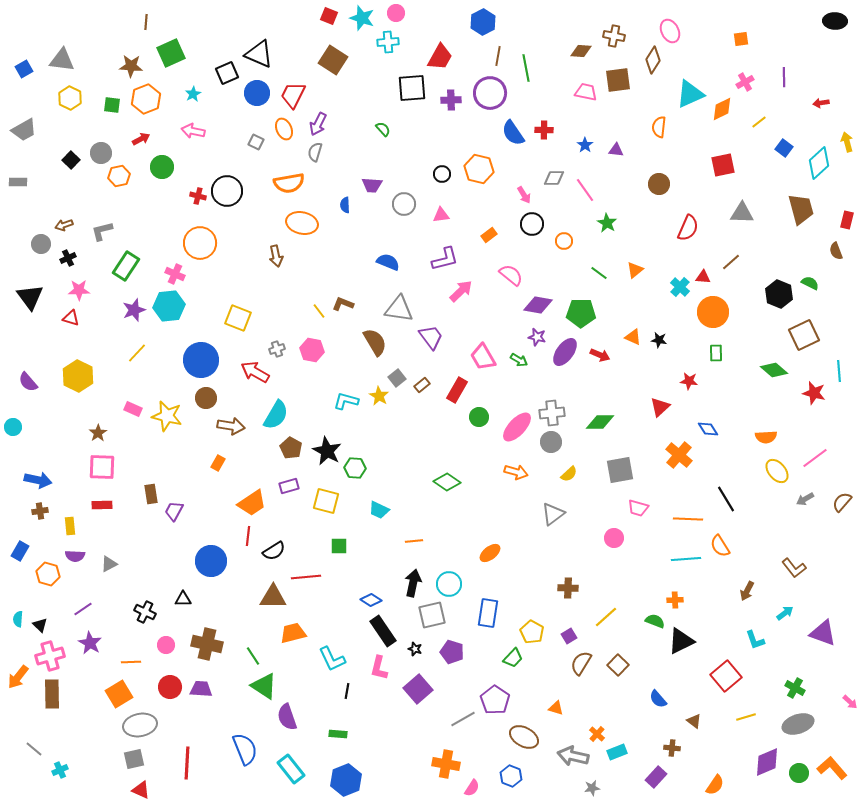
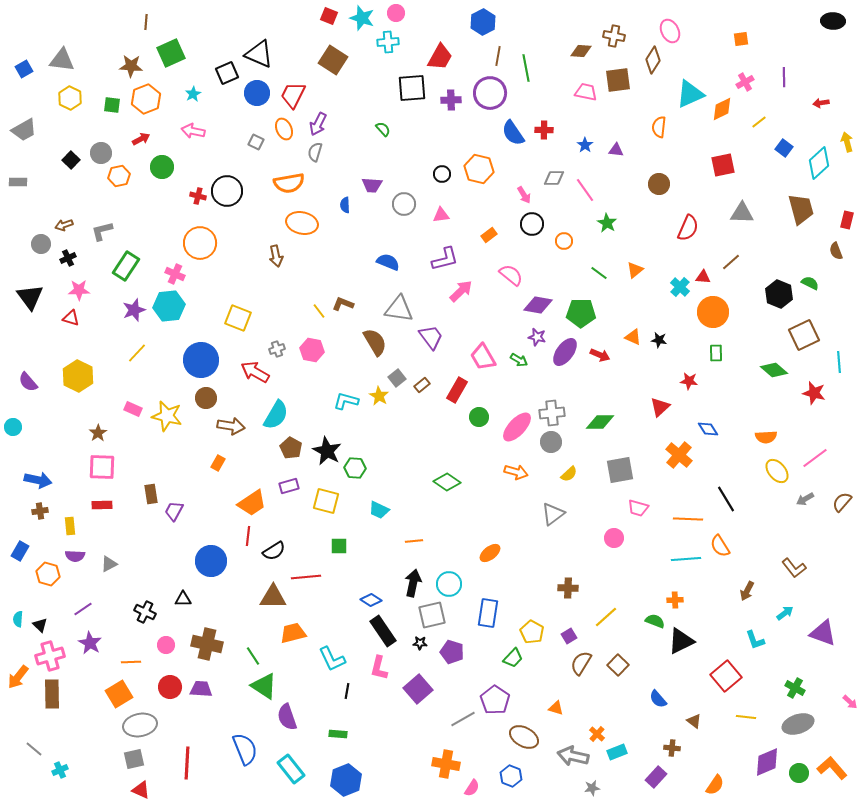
black ellipse at (835, 21): moved 2 px left
cyan line at (839, 371): moved 9 px up
black star at (415, 649): moved 5 px right, 6 px up; rotated 16 degrees counterclockwise
yellow line at (746, 717): rotated 24 degrees clockwise
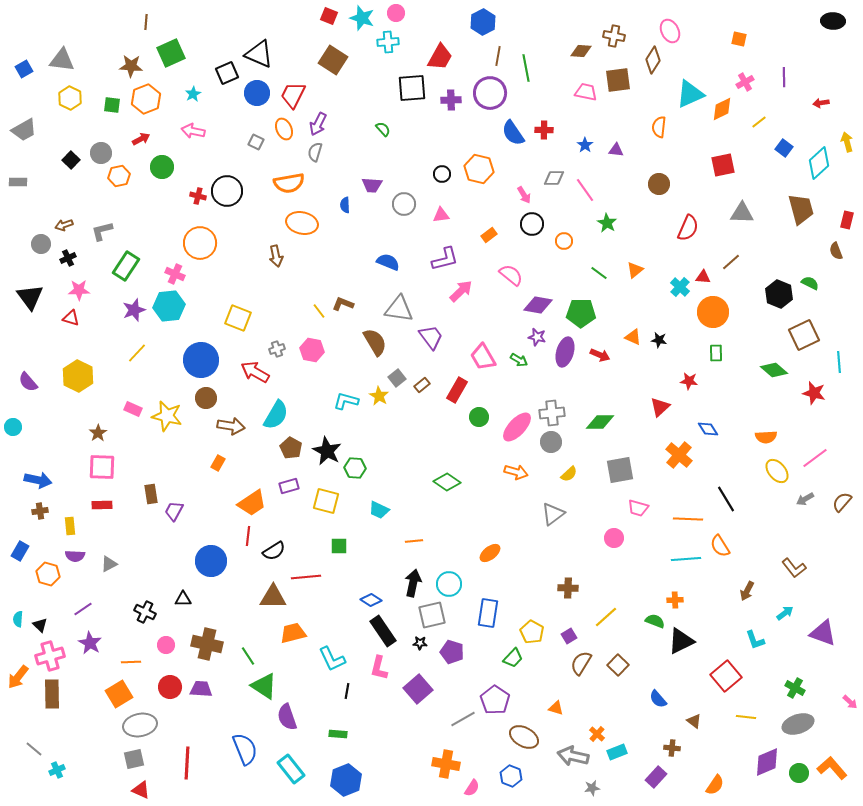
orange square at (741, 39): moved 2 px left; rotated 21 degrees clockwise
purple ellipse at (565, 352): rotated 20 degrees counterclockwise
green line at (253, 656): moved 5 px left
cyan cross at (60, 770): moved 3 px left
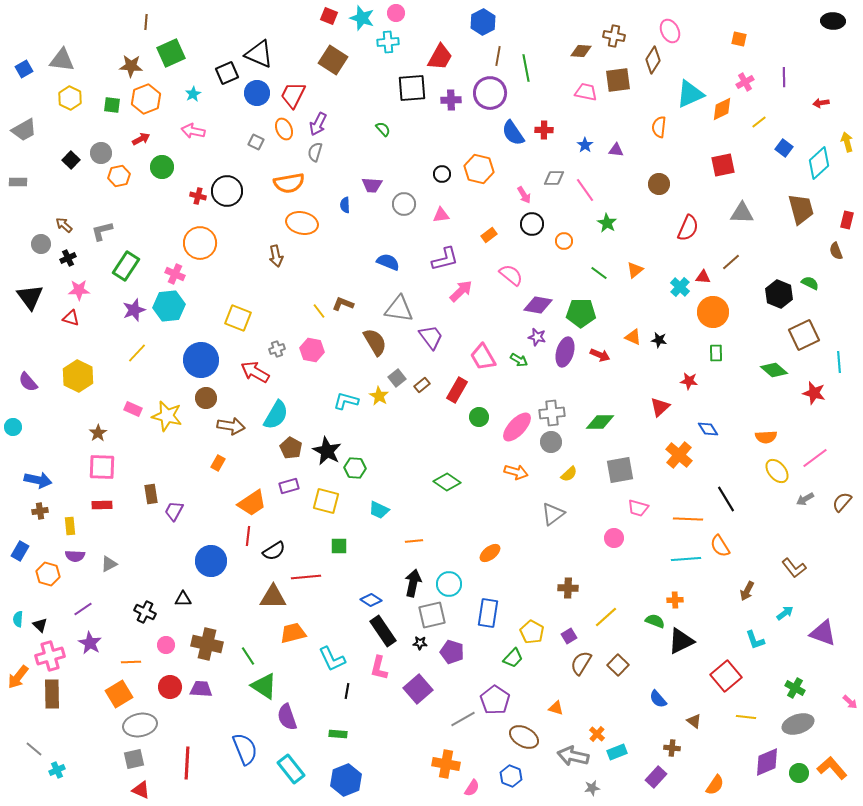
brown arrow at (64, 225): rotated 60 degrees clockwise
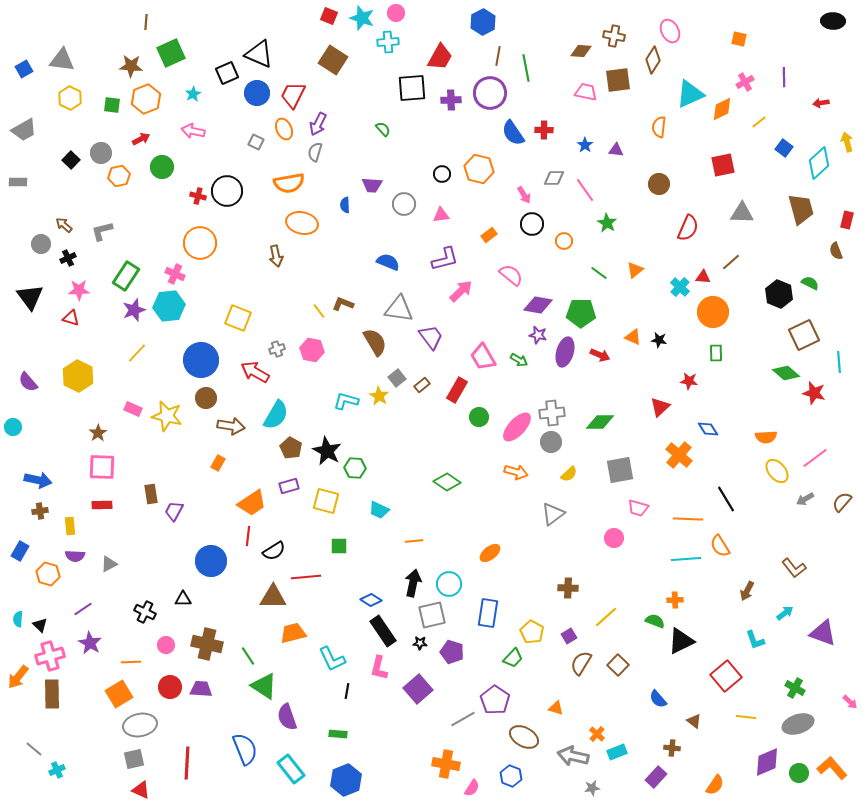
green rectangle at (126, 266): moved 10 px down
purple star at (537, 337): moved 1 px right, 2 px up
green diamond at (774, 370): moved 12 px right, 3 px down
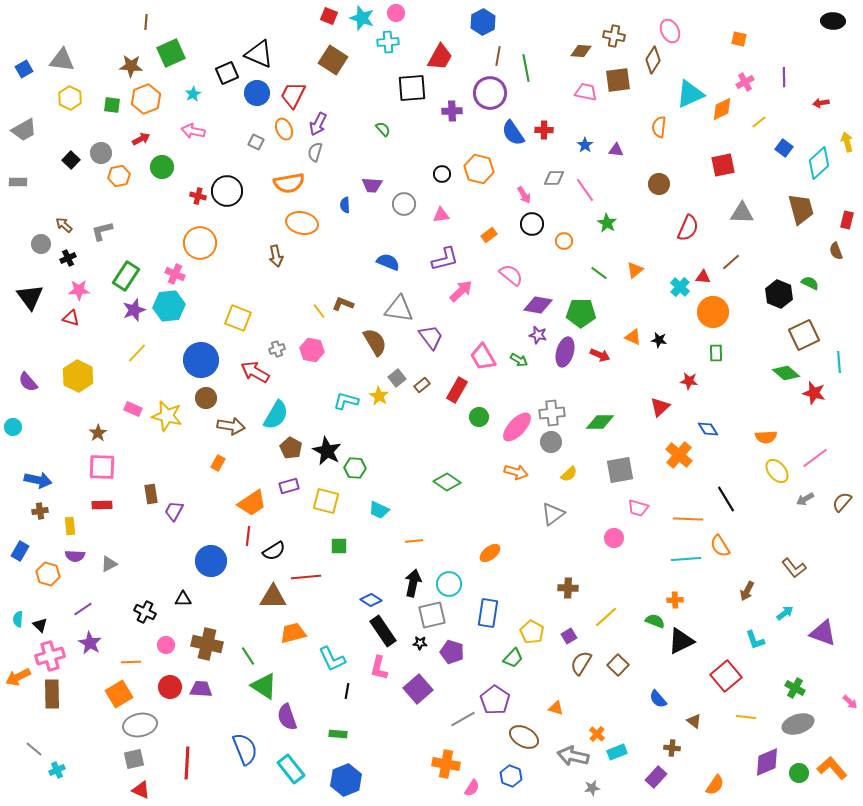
purple cross at (451, 100): moved 1 px right, 11 px down
orange arrow at (18, 677): rotated 25 degrees clockwise
